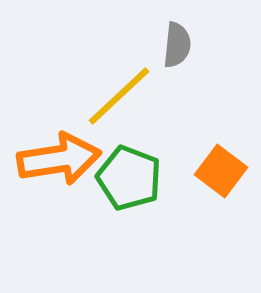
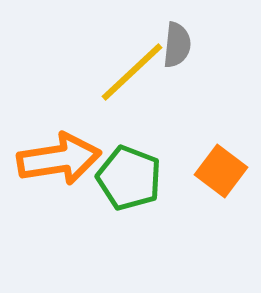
yellow line: moved 13 px right, 24 px up
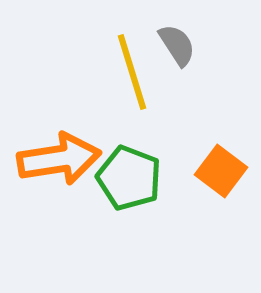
gray semicircle: rotated 39 degrees counterclockwise
yellow line: rotated 64 degrees counterclockwise
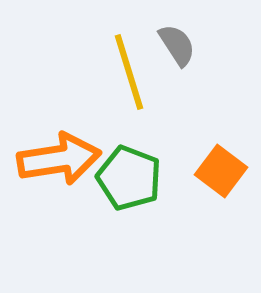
yellow line: moved 3 px left
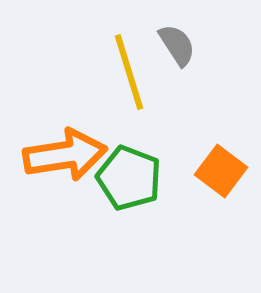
orange arrow: moved 6 px right, 4 px up
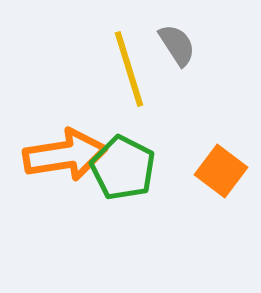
yellow line: moved 3 px up
green pentagon: moved 6 px left, 10 px up; rotated 6 degrees clockwise
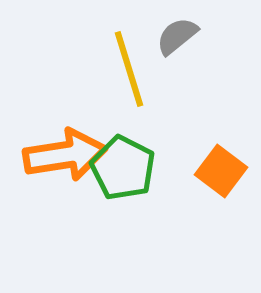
gray semicircle: moved 9 px up; rotated 96 degrees counterclockwise
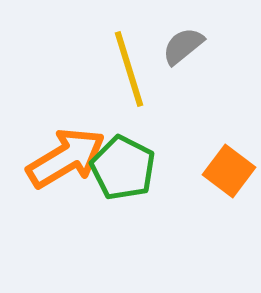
gray semicircle: moved 6 px right, 10 px down
orange arrow: moved 1 px right, 3 px down; rotated 22 degrees counterclockwise
orange square: moved 8 px right
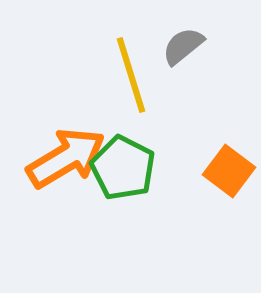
yellow line: moved 2 px right, 6 px down
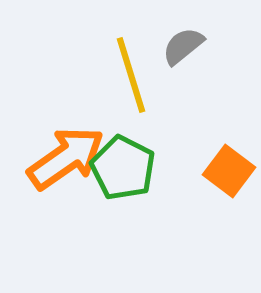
orange arrow: rotated 4 degrees counterclockwise
